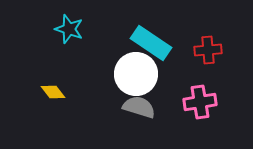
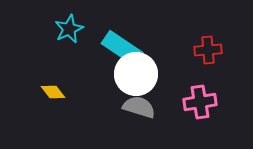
cyan star: rotated 28 degrees clockwise
cyan rectangle: moved 29 px left, 5 px down
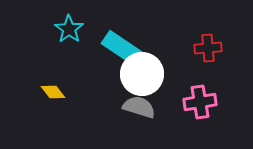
cyan star: rotated 12 degrees counterclockwise
red cross: moved 2 px up
white circle: moved 6 px right
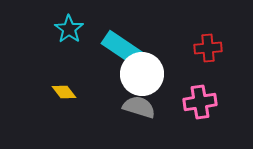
yellow diamond: moved 11 px right
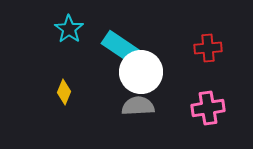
white circle: moved 1 px left, 2 px up
yellow diamond: rotated 60 degrees clockwise
pink cross: moved 8 px right, 6 px down
gray semicircle: moved 1 px left, 1 px up; rotated 20 degrees counterclockwise
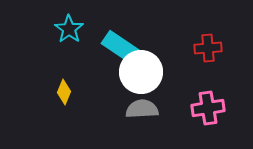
gray semicircle: moved 4 px right, 3 px down
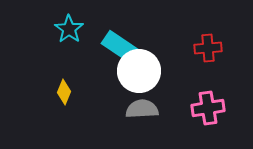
white circle: moved 2 px left, 1 px up
